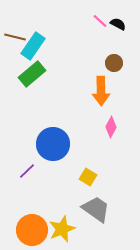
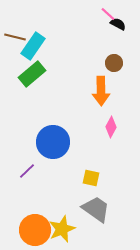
pink line: moved 8 px right, 7 px up
blue circle: moved 2 px up
yellow square: moved 3 px right, 1 px down; rotated 18 degrees counterclockwise
orange circle: moved 3 px right
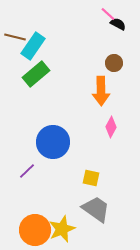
green rectangle: moved 4 px right
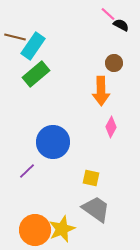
black semicircle: moved 3 px right, 1 px down
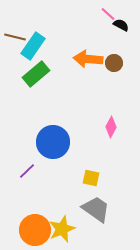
orange arrow: moved 13 px left, 32 px up; rotated 96 degrees clockwise
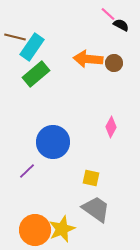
cyan rectangle: moved 1 px left, 1 px down
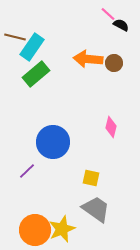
pink diamond: rotated 15 degrees counterclockwise
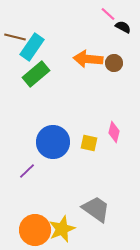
black semicircle: moved 2 px right, 2 px down
pink diamond: moved 3 px right, 5 px down
yellow square: moved 2 px left, 35 px up
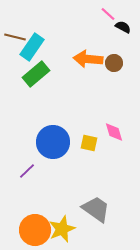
pink diamond: rotated 30 degrees counterclockwise
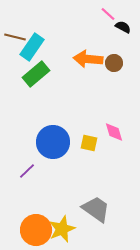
orange circle: moved 1 px right
